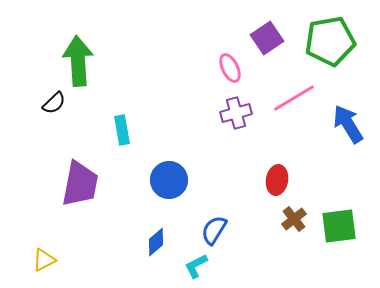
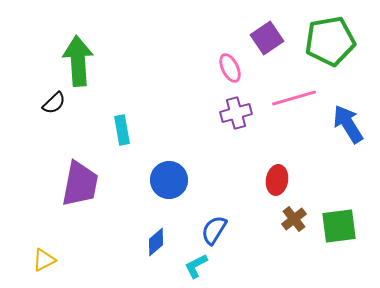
pink line: rotated 15 degrees clockwise
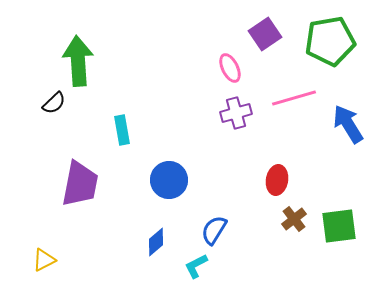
purple square: moved 2 px left, 4 px up
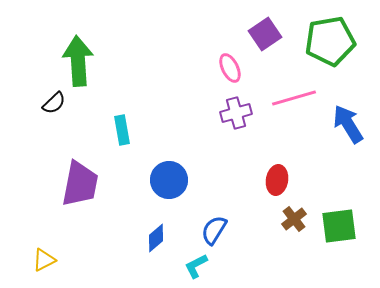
blue diamond: moved 4 px up
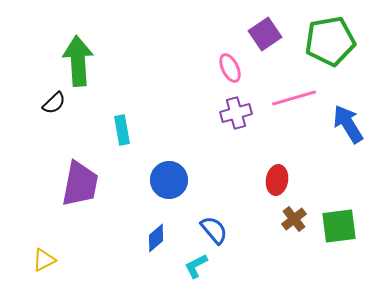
blue semicircle: rotated 108 degrees clockwise
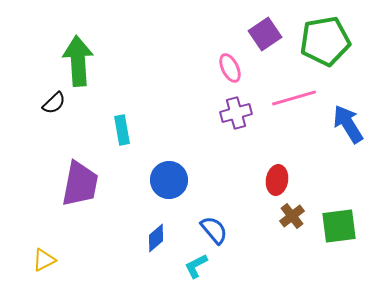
green pentagon: moved 5 px left
brown cross: moved 2 px left, 3 px up
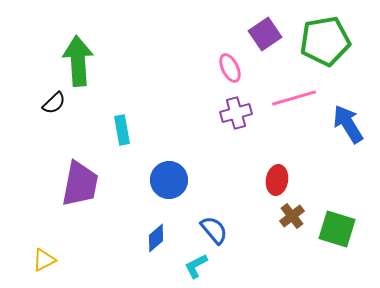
green square: moved 2 px left, 3 px down; rotated 24 degrees clockwise
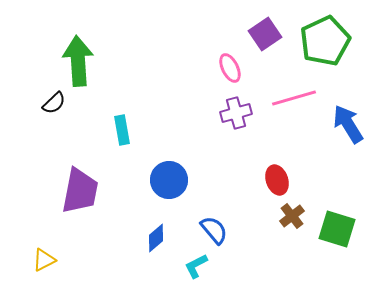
green pentagon: rotated 15 degrees counterclockwise
red ellipse: rotated 28 degrees counterclockwise
purple trapezoid: moved 7 px down
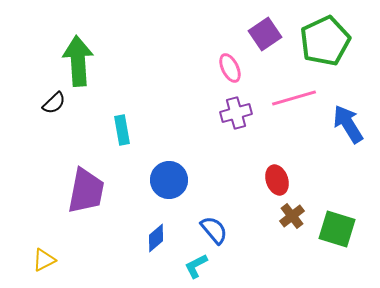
purple trapezoid: moved 6 px right
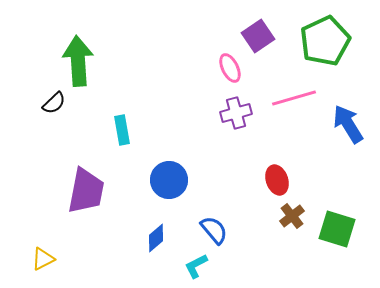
purple square: moved 7 px left, 2 px down
yellow triangle: moved 1 px left, 1 px up
